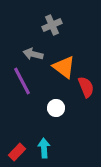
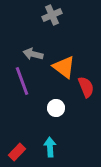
gray cross: moved 10 px up
purple line: rotated 8 degrees clockwise
cyan arrow: moved 6 px right, 1 px up
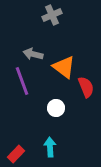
red rectangle: moved 1 px left, 2 px down
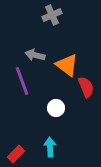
gray arrow: moved 2 px right, 1 px down
orange triangle: moved 3 px right, 2 px up
